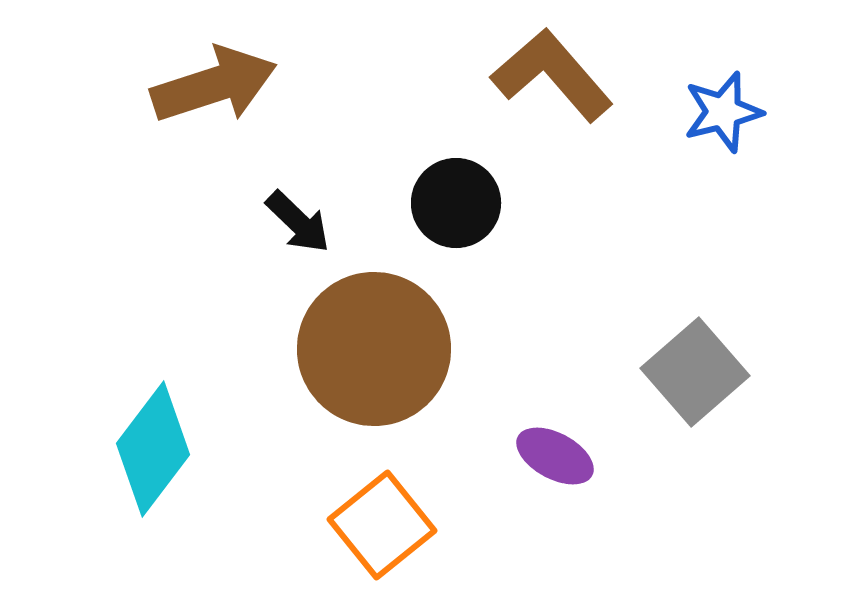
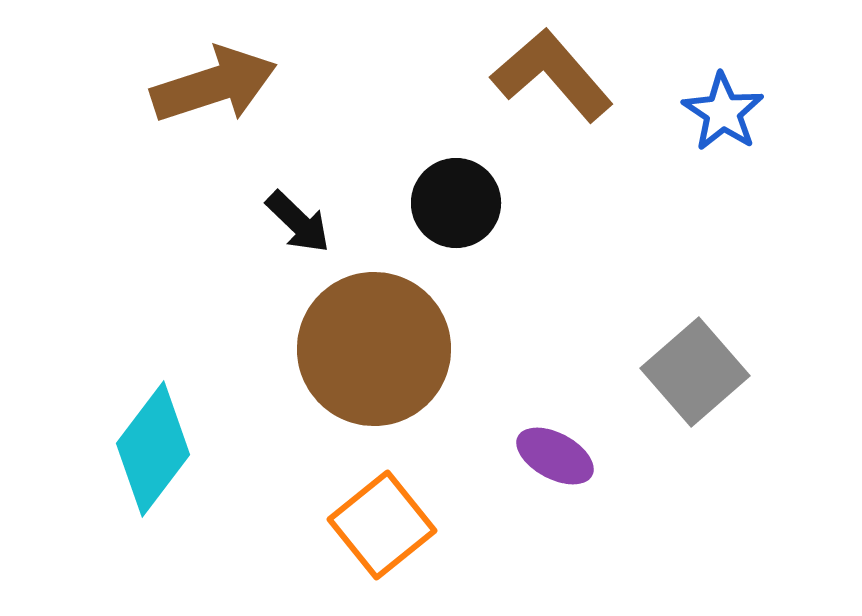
blue star: rotated 24 degrees counterclockwise
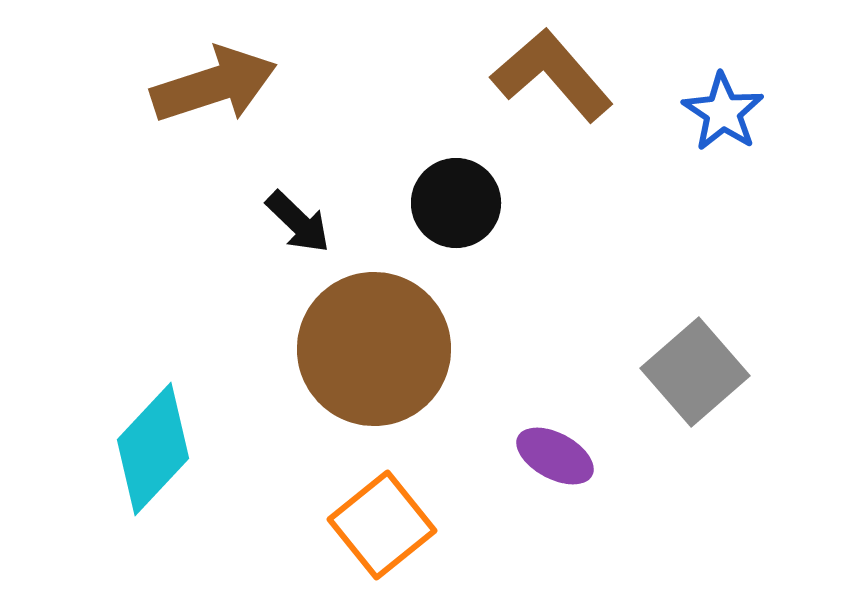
cyan diamond: rotated 6 degrees clockwise
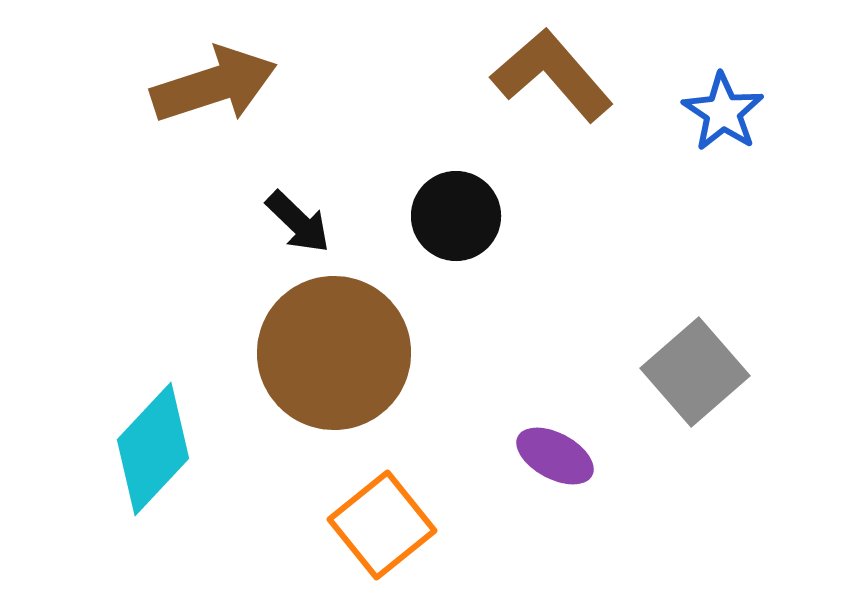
black circle: moved 13 px down
brown circle: moved 40 px left, 4 px down
